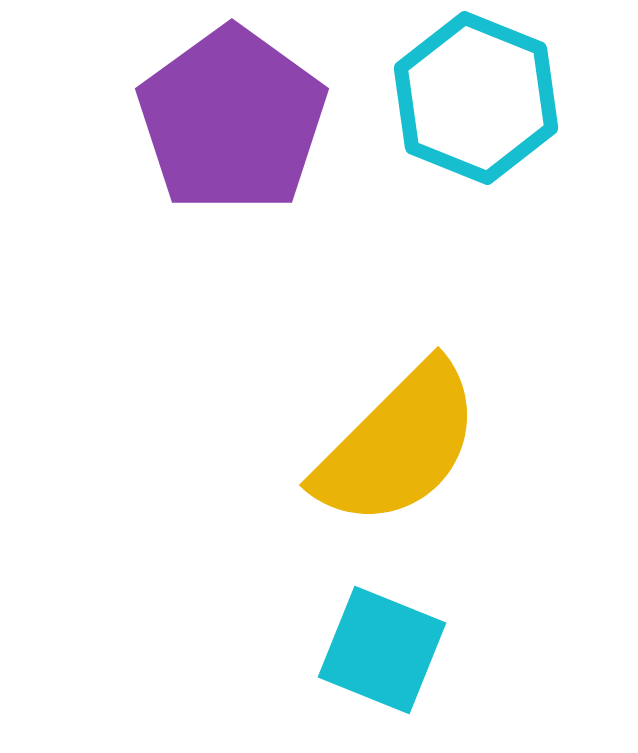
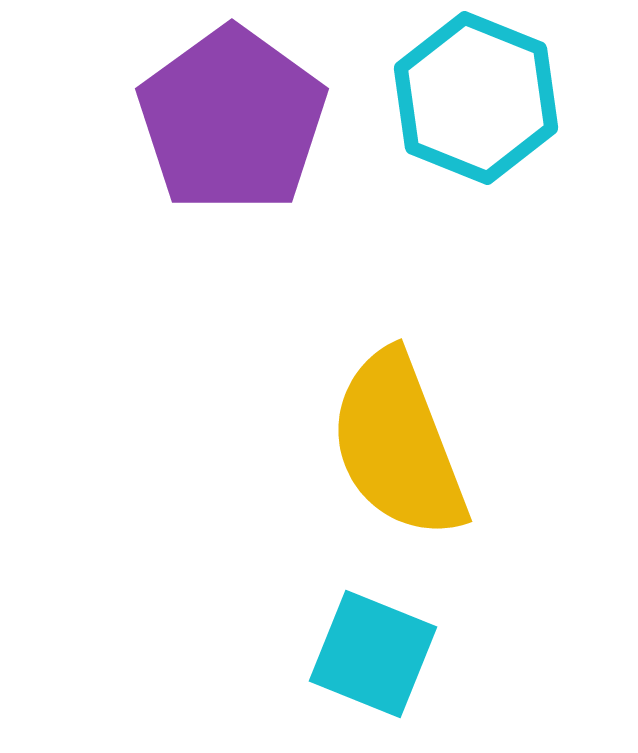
yellow semicircle: rotated 114 degrees clockwise
cyan square: moved 9 px left, 4 px down
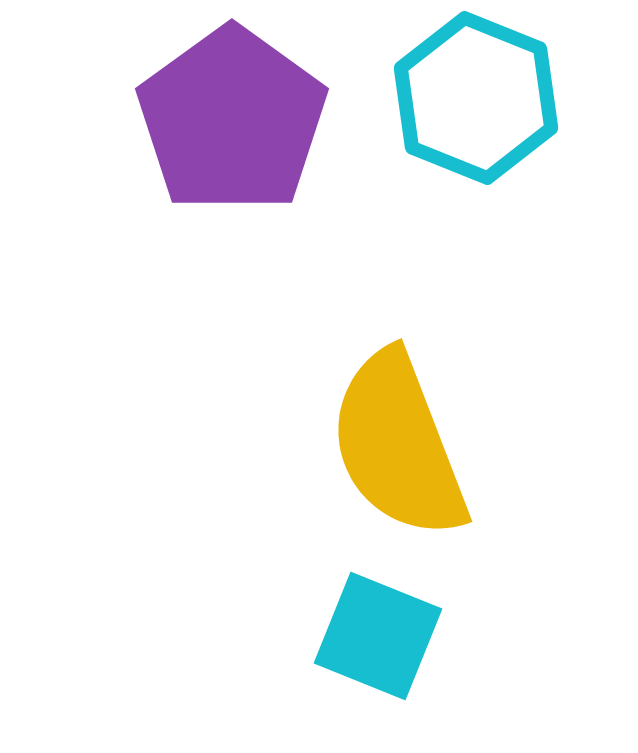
cyan square: moved 5 px right, 18 px up
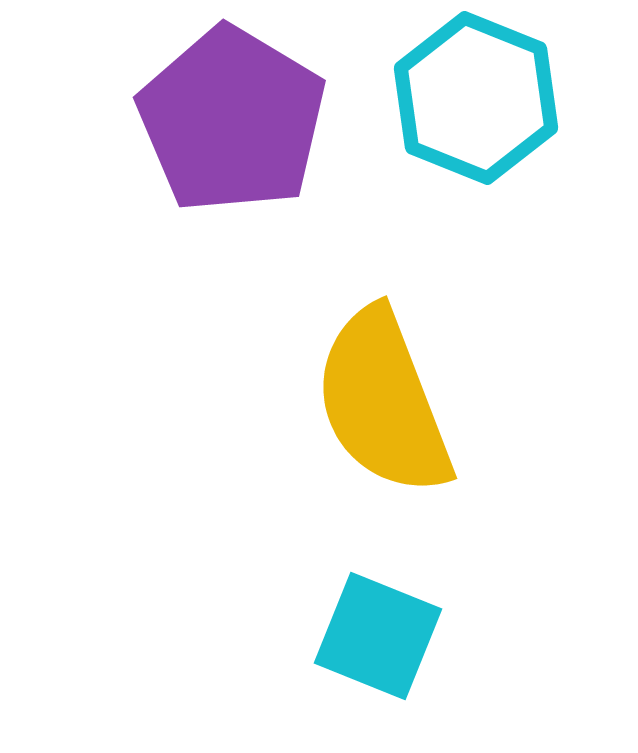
purple pentagon: rotated 5 degrees counterclockwise
yellow semicircle: moved 15 px left, 43 px up
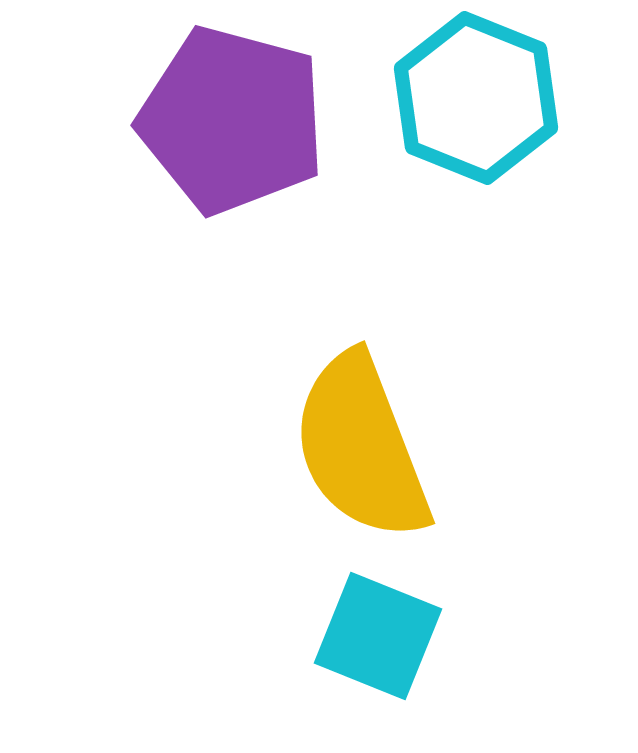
purple pentagon: rotated 16 degrees counterclockwise
yellow semicircle: moved 22 px left, 45 px down
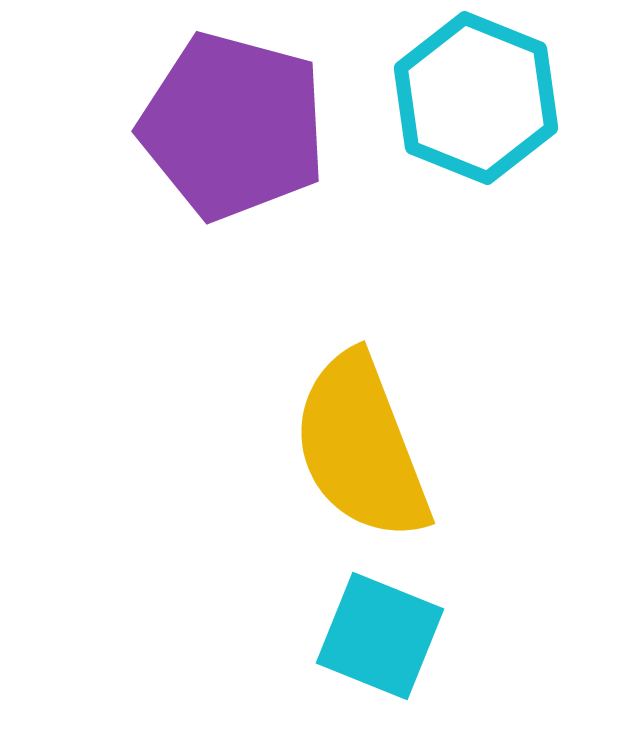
purple pentagon: moved 1 px right, 6 px down
cyan square: moved 2 px right
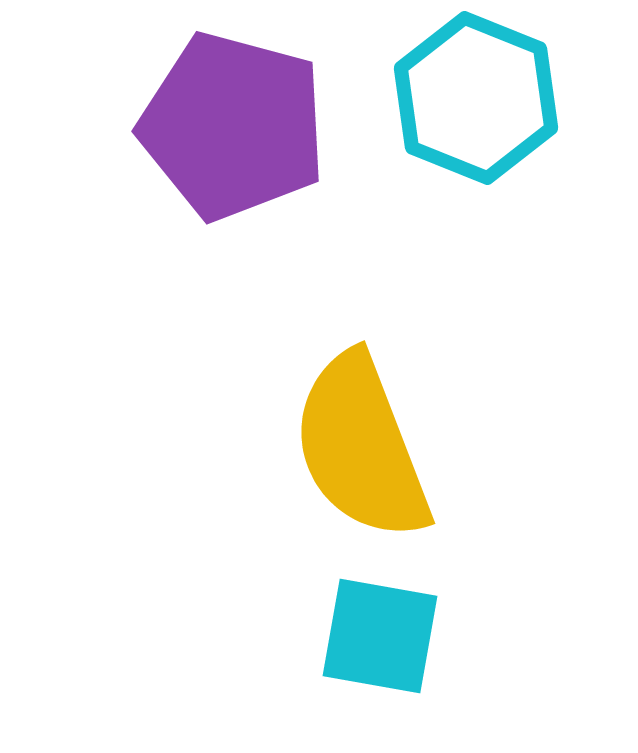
cyan square: rotated 12 degrees counterclockwise
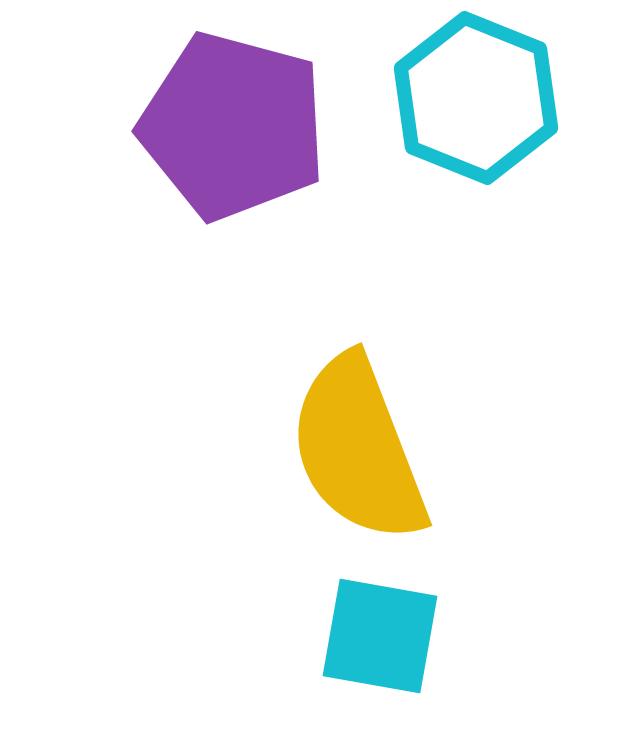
yellow semicircle: moved 3 px left, 2 px down
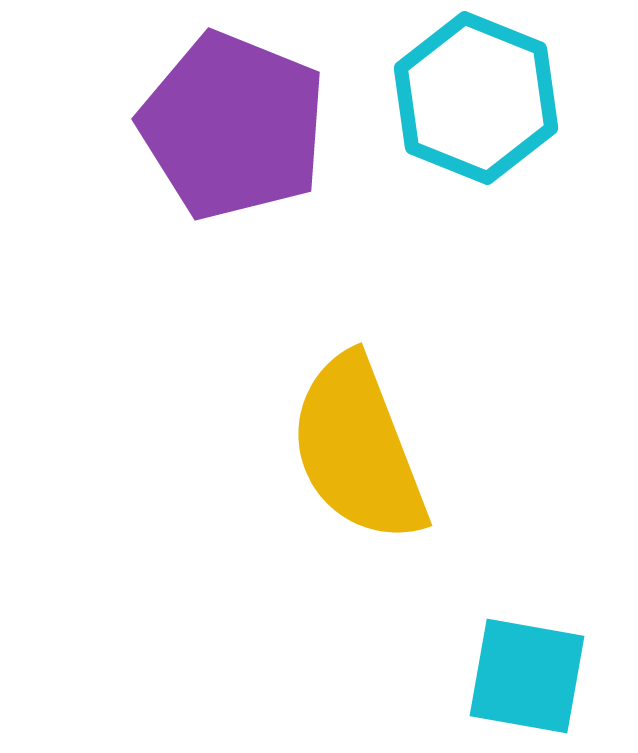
purple pentagon: rotated 7 degrees clockwise
cyan square: moved 147 px right, 40 px down
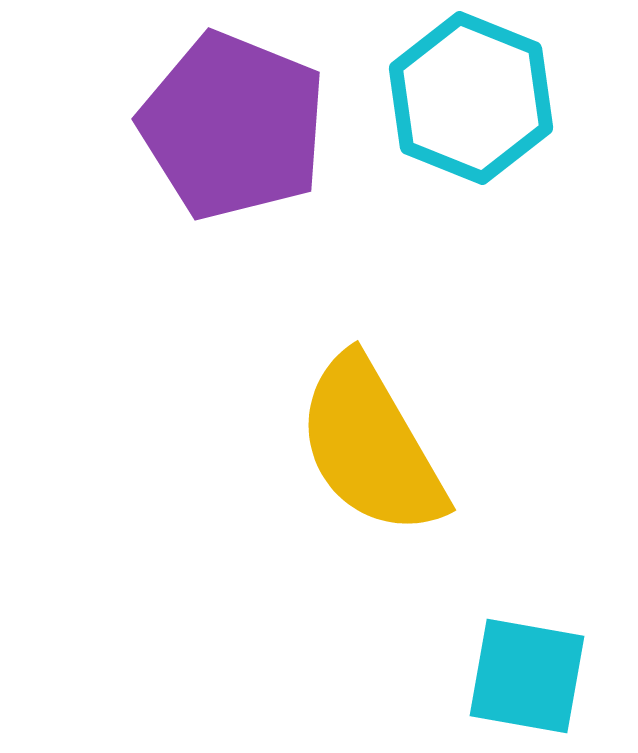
cyan hexagon: moved 5 px left
yellow semicircle: moved 13 px right, 3 px up; rotated 9 degrees counterclockwise
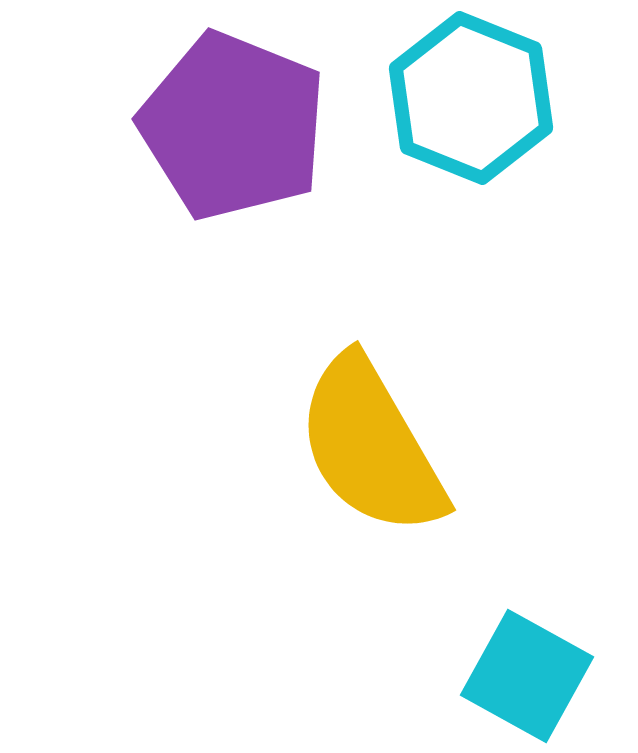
cyan square: rotated 19 degrees clockwise
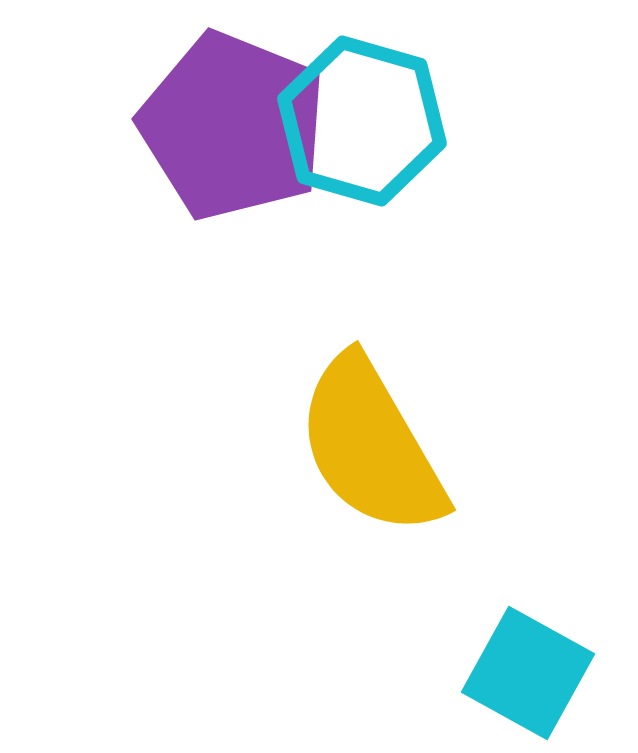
cyan hexagon: moved 109 px left, 23 px down; rotated 6 degrees counterclockwise
cyan square: moved 1 px right, 3 px up
